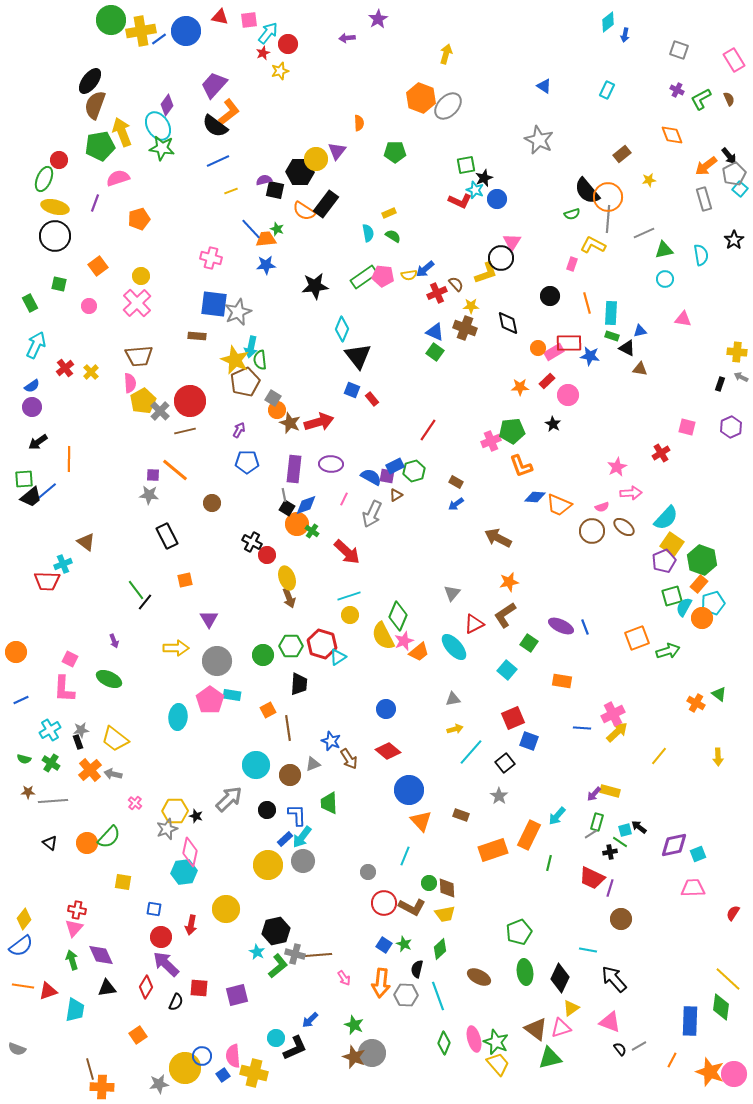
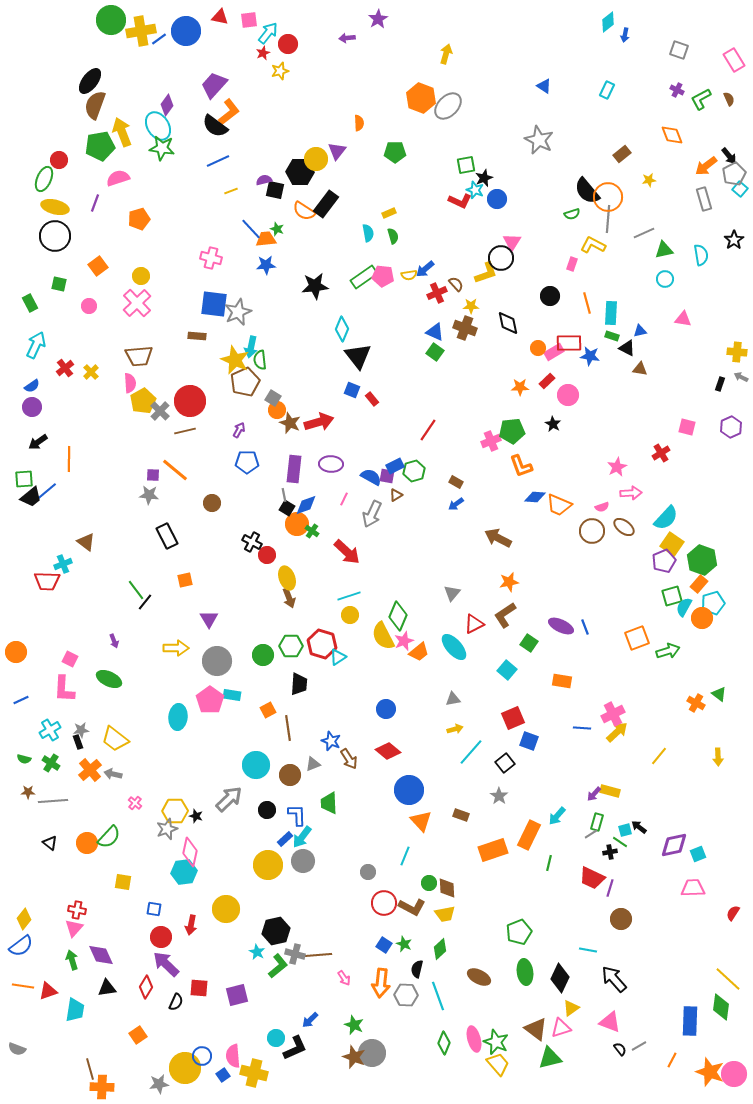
green semicircle at (393, 236): rotated 42 degrees clockwise
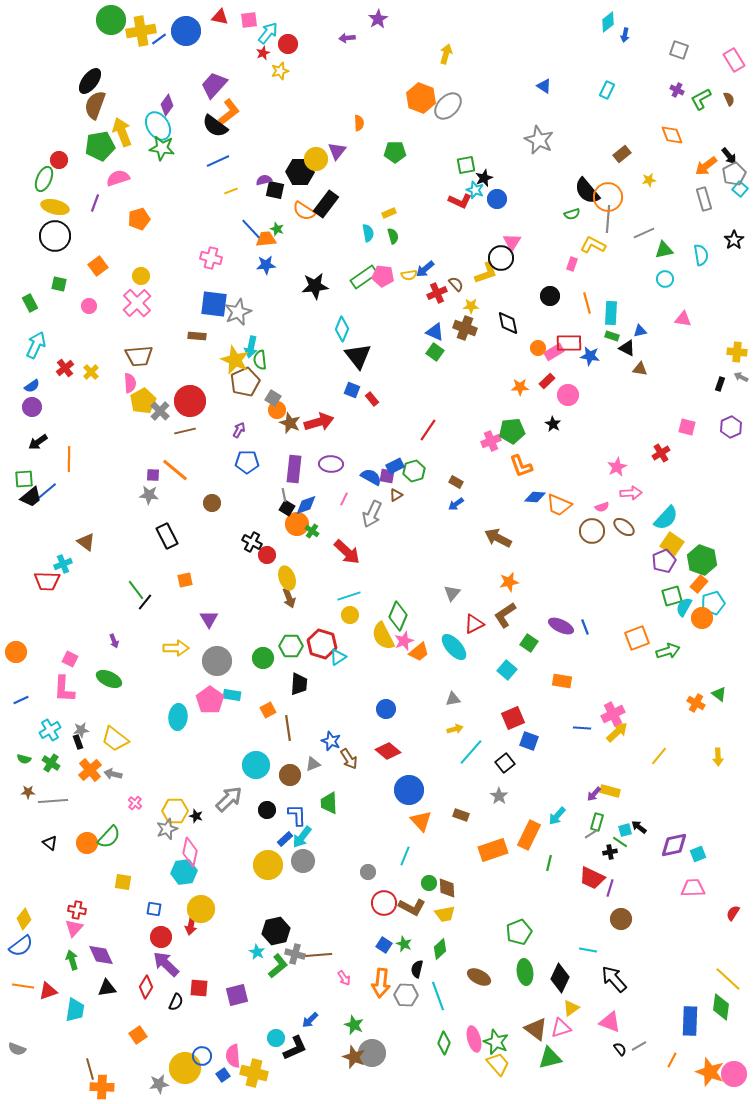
green circle at (263, 655): moved 3 px down
yellow circle at (226, 909): moved 25 px left
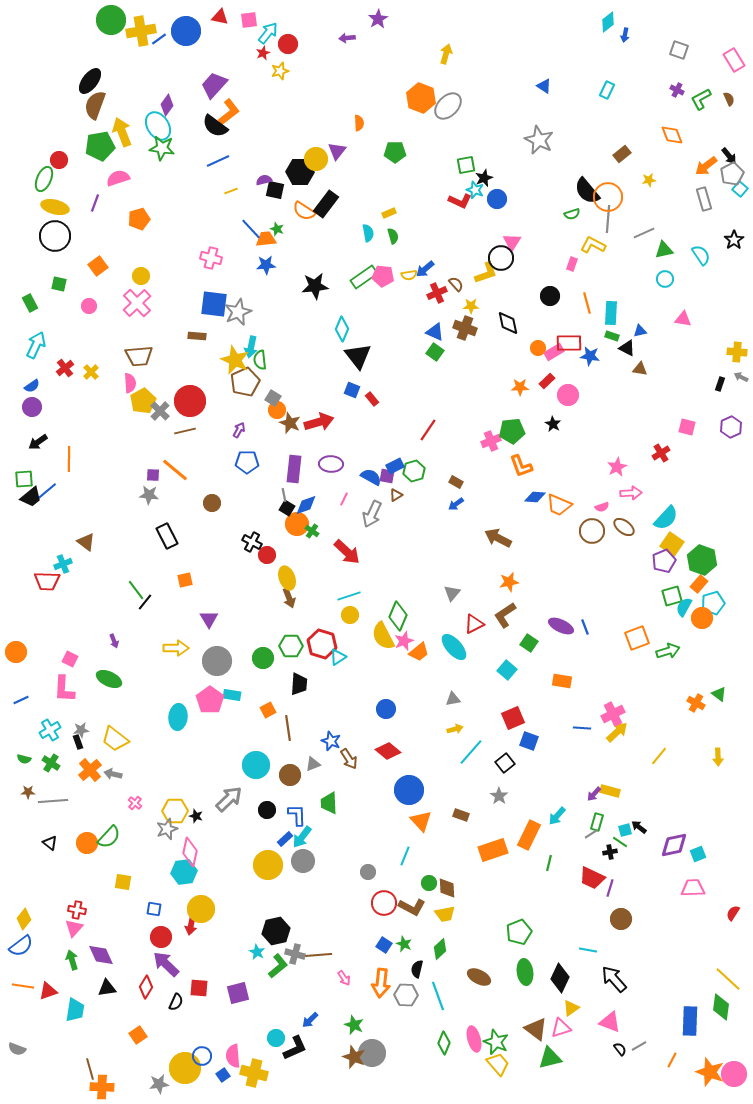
gray pentagon at (734, 174): moved 2 px left
cyan semicircle at (701, 255): rotated 25 degrees counterclockwise
purple square at (237, 995): moved 1 px right, 2 px up
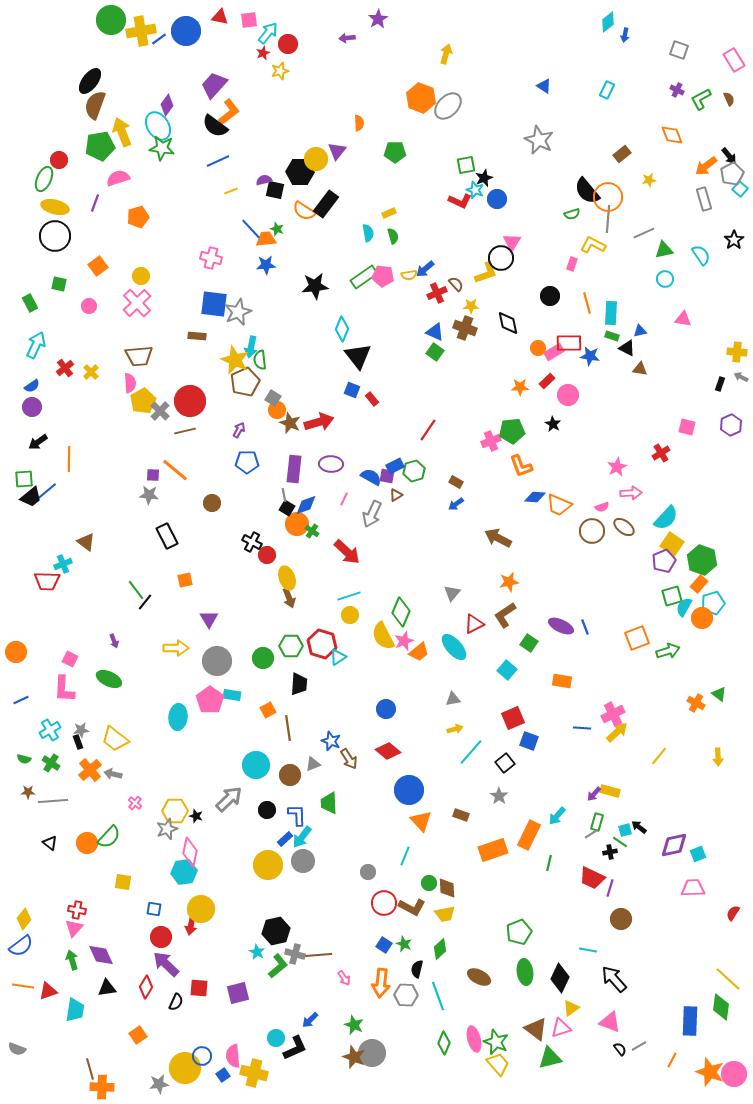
orange pentagon at (139, 219): moved 1 px left, 2 px up
purple hexagon at (731, 427): moved 2 px up
green diamond at (398, 616): moved 3 px right, 4 px up
